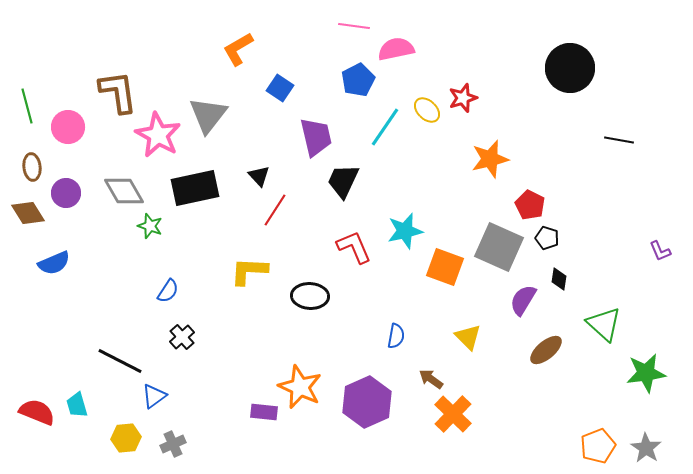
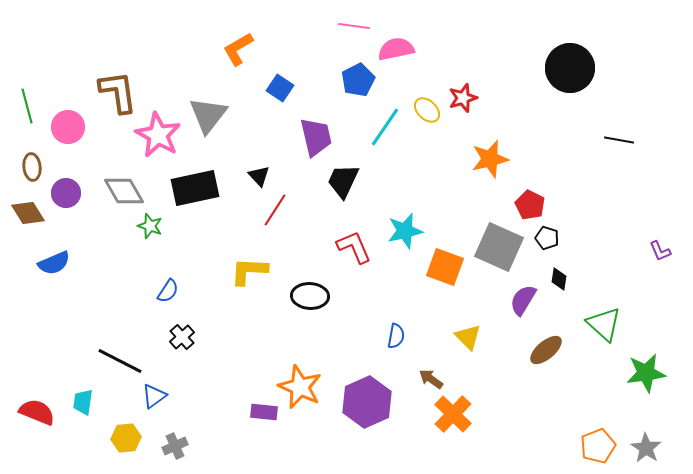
cyan trapezoid at (77, 405): moved 6 px right, 3 px up; rotated 24 degrees clockwise
gray cross at (173, 444): moved 2 px right, 2 px down
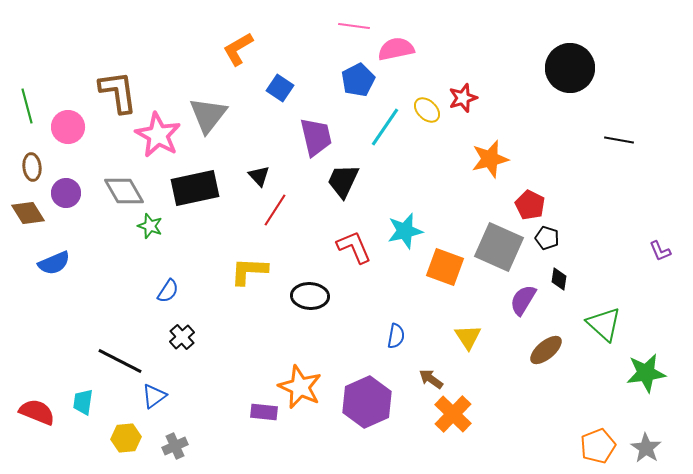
yellow triangle at (468, 337): rotated 12 degrees clockwise
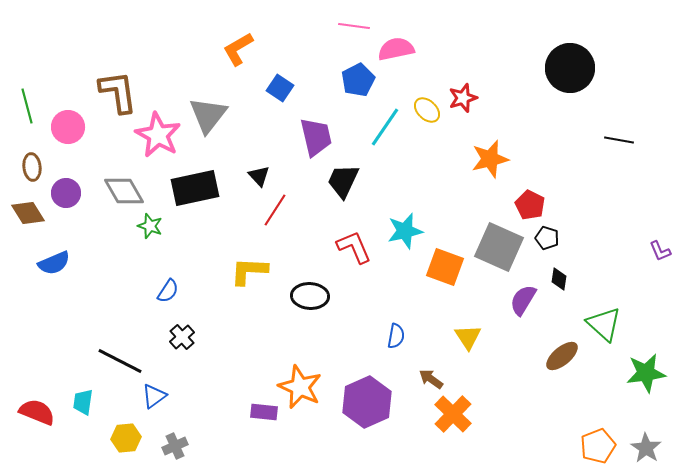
brown ellipse at (546, 350): moved 16 px right, 6 px down
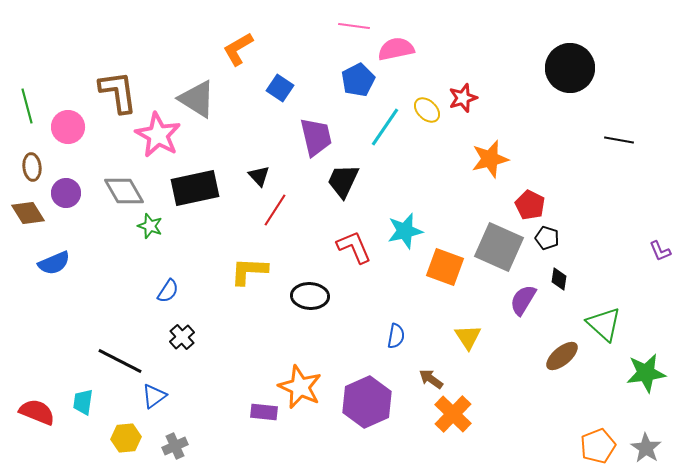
gray triangle at (208, 115): moved 11 px left, 16 px up; rotated 36 degrees counterclockwise
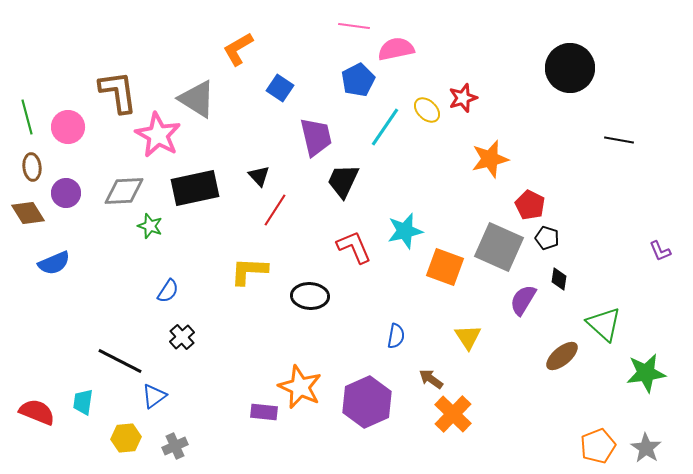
green line at (27, 106): moved 11 px down
gray diamond at (124, 191): rotated 63 degrees counterclockwise
